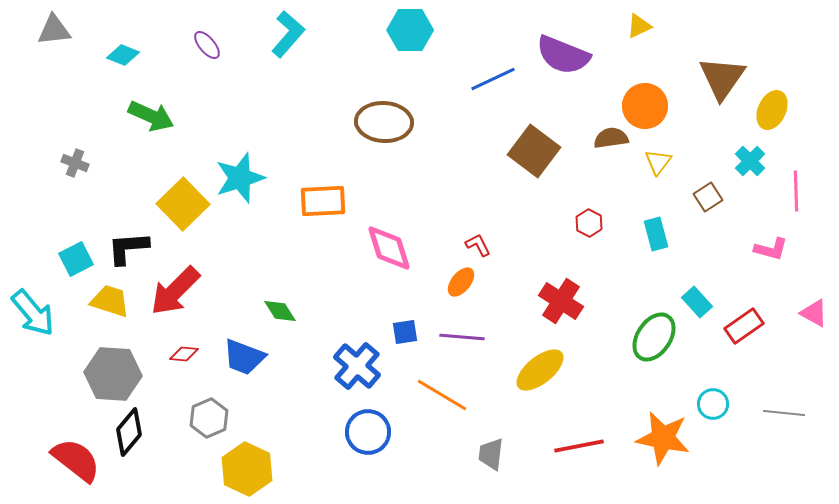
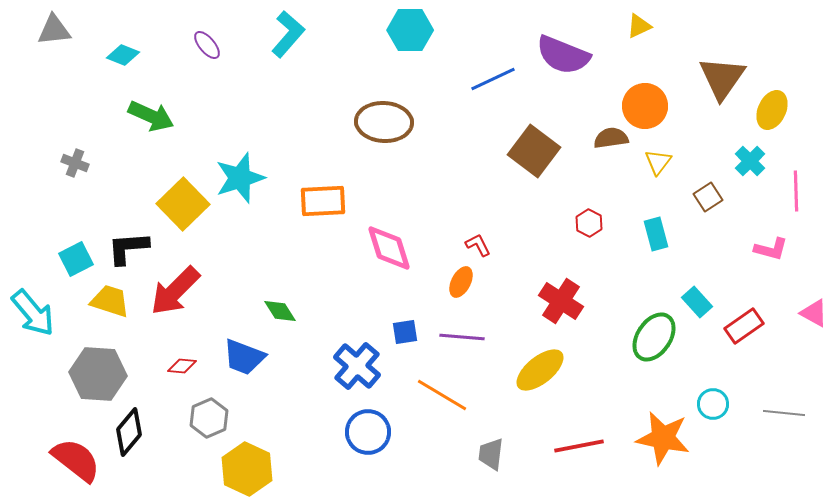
orange ellipse at (461, 282): rotated 12 degrees counterclockwise
red diamond at (184, 354): moved 2 px left, 12 px down
gray hexagon at (113, 374): moved 15 px left
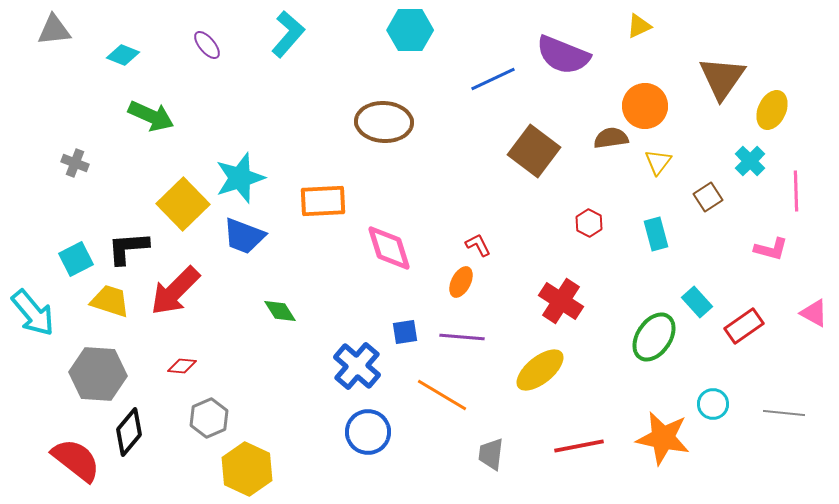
blue trapezoid at (244, 357): moved 121 px up
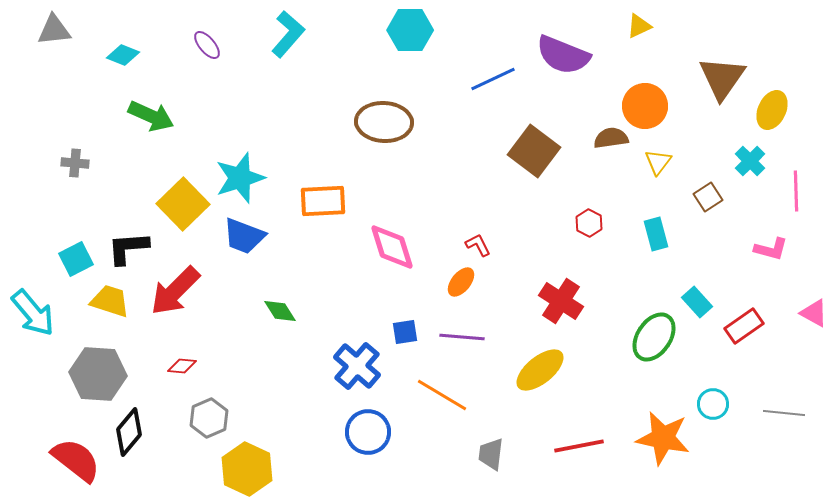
gray cross at (75, 163): rotated 16 degrees counterclockwise
pink diamond at (389, 248): moved 3 px right, 1 px up
orange ellipse at (461, 282): rotated 12 degrees clockwise
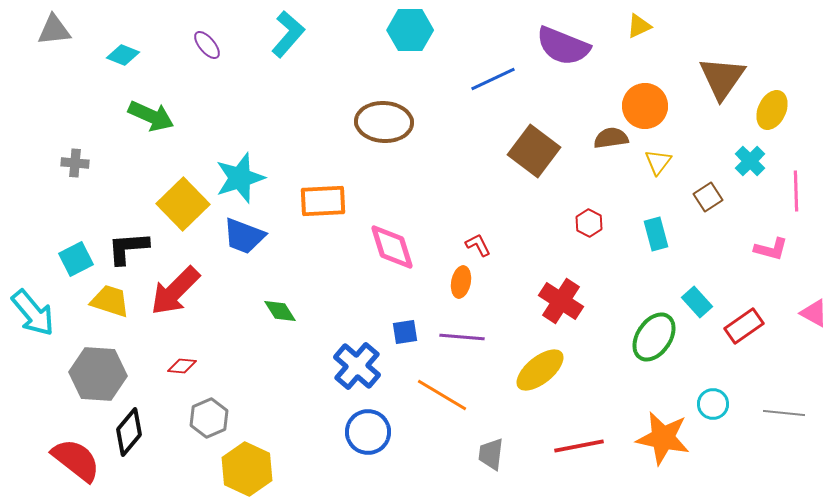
purple semicircle at (563, 55): moved 9 px up
orange ellipse at (461, 282): rotated 28 degrees counterclockwise
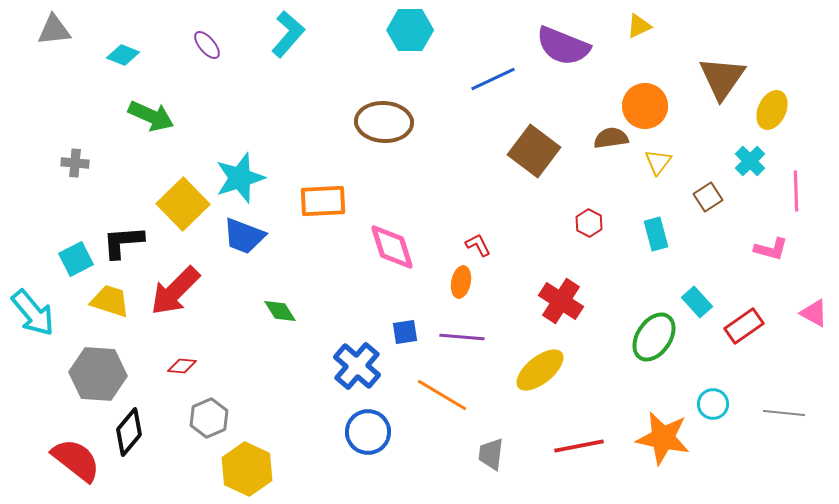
black L-shape at (128, 248): moved 5 px left, 6 px up
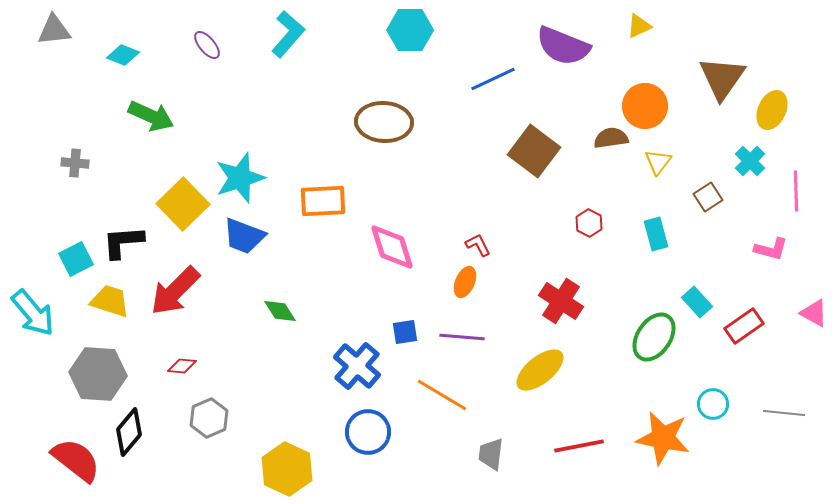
orange ellipse at (461, 282): moved 4 px right; rotated 12 degrees clockwise
yellow hexagon at (247, 469): moved 40 px right
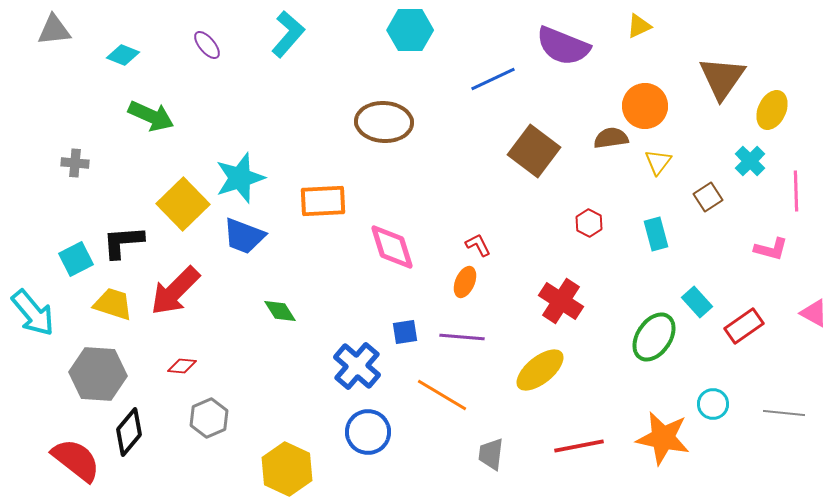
yellow trapezoid at (110, 301): moved 3 px right, 3 px down
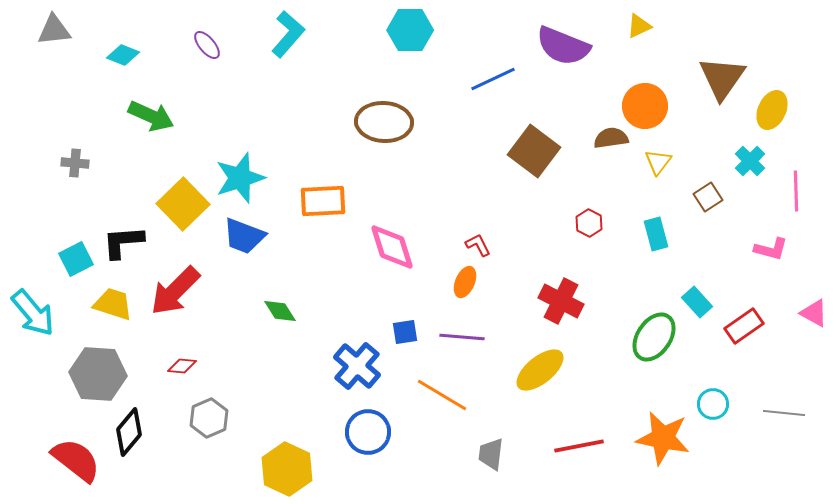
red cross at (561, 301): rotated 6 degrees counterclockwise
